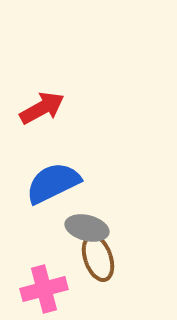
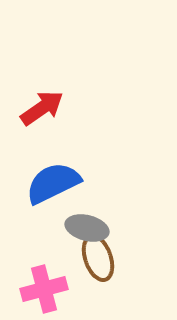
red arrow: rotated 6 degrees counterclockwise
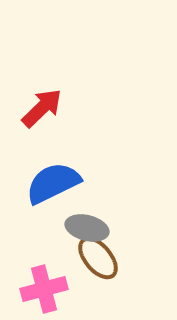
red arrow: rotated 9 degrees counterclockwise
brown ellipse: rotated 21 degrees counterclockwise
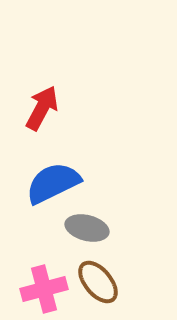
red arrow: rotated 18 degrees counterclockwise
brown ellipse: moved 24 px down
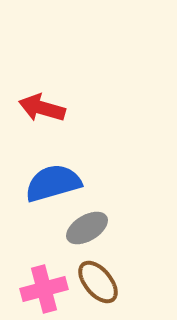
red arrow: rotated 102 degrees counterclockwise
blue semicircle: rotated 10 degrees clockwise
gray ellipse: rotated 45 degrees counterclockwise
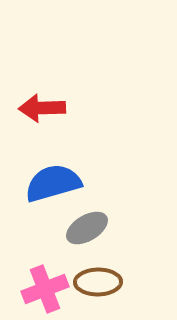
red arrow: rotated 18 degrees counterclockwise
brown ellipse: rotated 51 degrees counterclockwise
pink cross: moved 1 px right; rotated 6 degrees counterclockwise
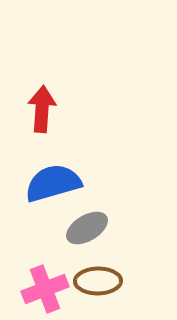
red arrow: moved 1 px down; rotated 96 degrees clockwise
brown ellipse: moved 1 px up
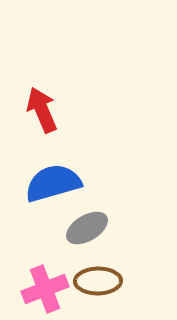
red arrow: moved 1 px down; rotated 27 degrees counterclockwise
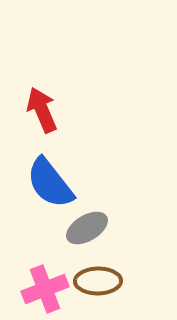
blue semicircle: moved 3 px left; rotated 112 degrees counterclockwise
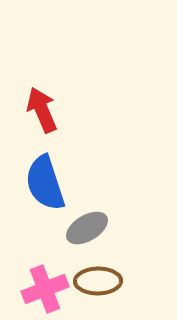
blue semicircle: moved 5 px left; rotated 20 degrees clockwise
